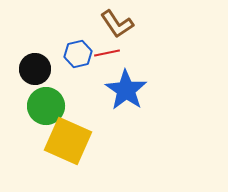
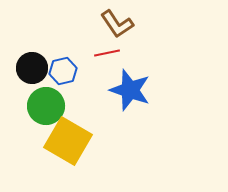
blue hexagon: moved 15 px left, 17 px down
black circle: moved 3 px left, 1 px up
blue star: moved 4 px right; rotated 15 degrees counterclockwise
yellow square: rotated 6 degrees clockwise
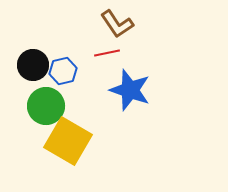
black circle: moved 1 px right, 3 px up
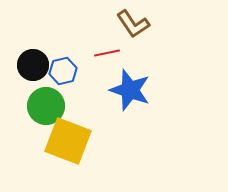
brown L-shape: moved 16 px right
yellow square: rotated 9 degrees counterclockwise
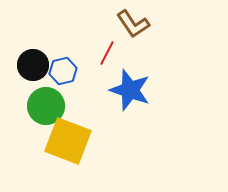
red line: rotated 50 degrees counterclockwise
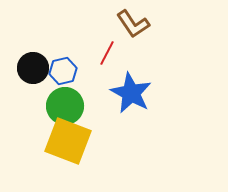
black circle: moved 3 px down
blue star: moved 1 px right, 3 px down; rotated 9 degrees clockwise
green circle: moved 19 px right
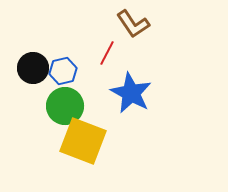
yellow square: moved 15 px right
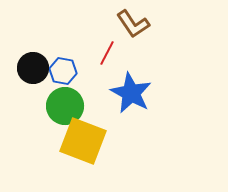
blue hexagon: rotated 24 degrees clockwise
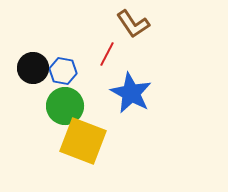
red line: moved 1 px down
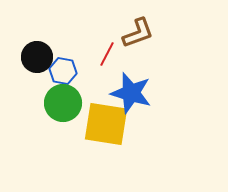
brown L-shape: moved 5 px right, 9 px down; rotated 76 degrees counterclockwise
black circle: moved 4 px right, 11 px up
blue star: rotated 12 degrees counterclockwise
green circle: moved 2 px left, 3 px up
yellow square: moved 23 px right, 17 px up; rotated 12 degrees counterclockwise
